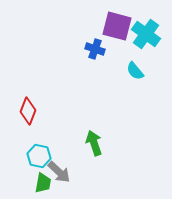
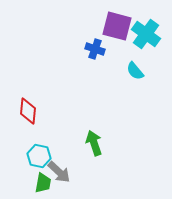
red diamond: rotated 16 degrees counterclockwise
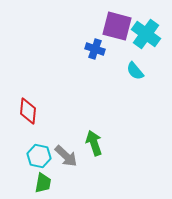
gray arrow: moved 7 px right, 16 px up
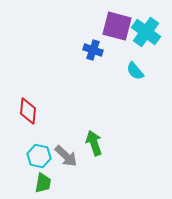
cyan cross: moved 2 px up
blue cross: moved 2 px left, 1 px down
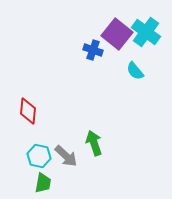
purple square: moved 8 px down; rotated 24 degrees clockwise
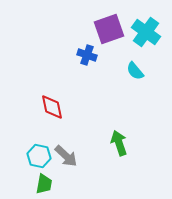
purple square: moved 8 px left, 5 px up; rotated 32 degrees clockwise
blue cross: moved 6 px left, 5 px down
red diamond: moved 24 px right, 4 px up; rotated 16 degrees counterclockwise
green arrow: moved 25 px right
green trapezoid: moved 1 px right, 1 px down
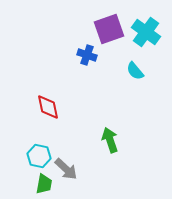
red diamond: moved 4 px left
green arrow: moved 9 px left, 3 px up
gray arrow: moved 13 px down
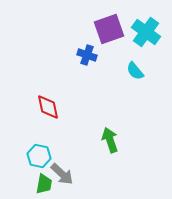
gray arrow: moved 4 px left, 5 px down
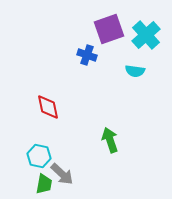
cyan cross: moved 3 px down; rotated 12 degrees clockwise
cyan semicircle: rotated 42 degrees counterclockwise
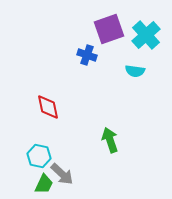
green trapezoid: rotated 15 degrees clockwise
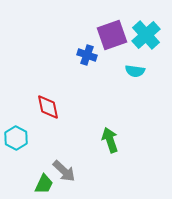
purple square: moved 3 px right, 6 px down
cyan hexagon: moved 23 px left, 18 px up; rotated 15 degrees clockwise
gray arrow: moved 2 px right, 3 px up
